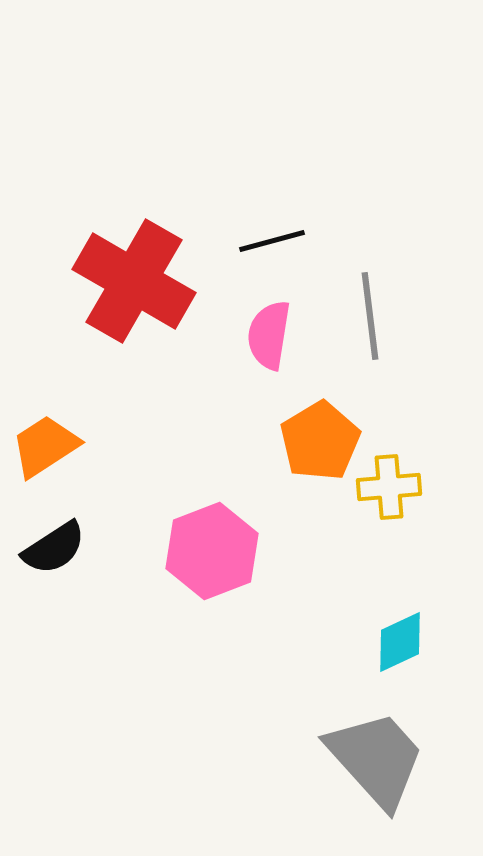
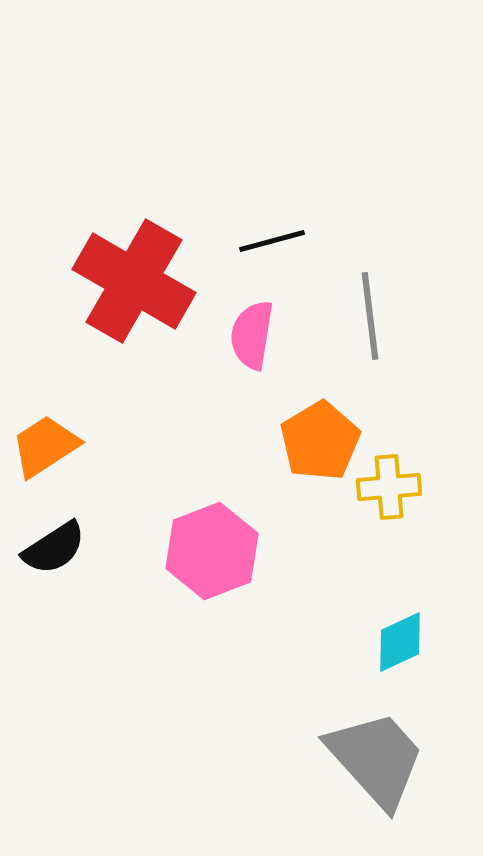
pink semicircle: moved 17 px left
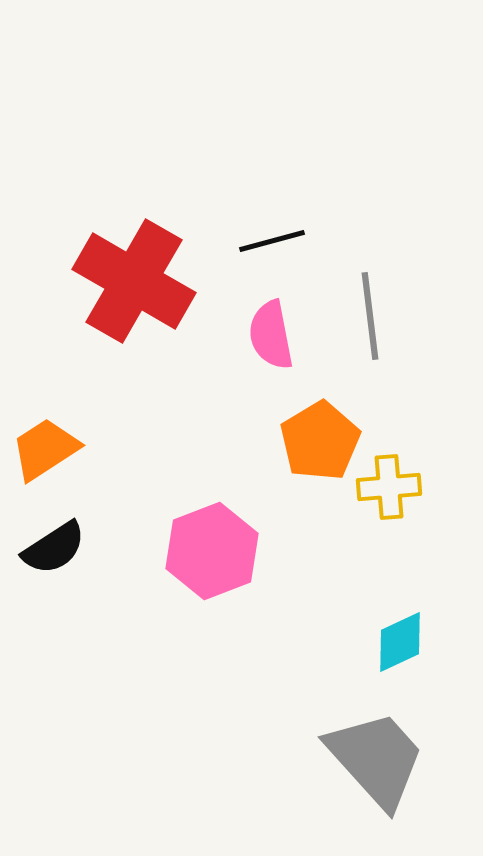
pink semicircle: moved 19 px right; rotated 20 degrees counterclockwise
orange trapezoid: moved 3 px down
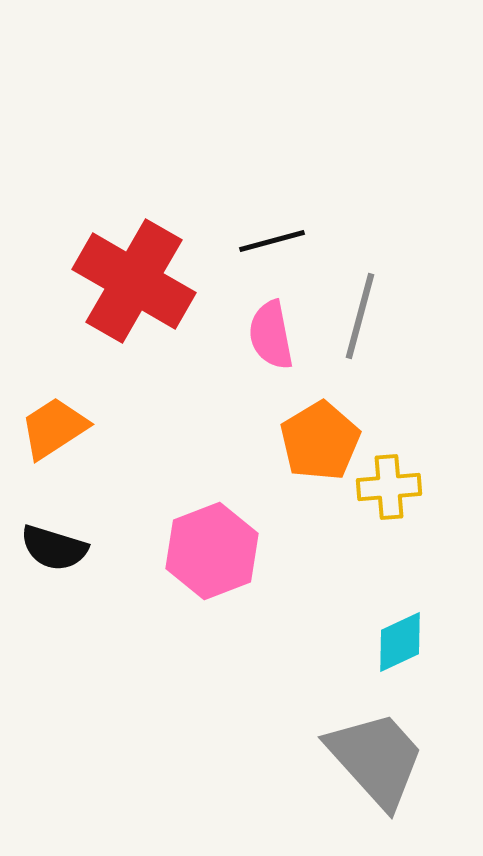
gray line: moved 10 px left; rotated 22 degrees clockwise
orange trapezoid: moved 9 px right, 21 px up
black semicircle: rotated 50 degrees clockwise
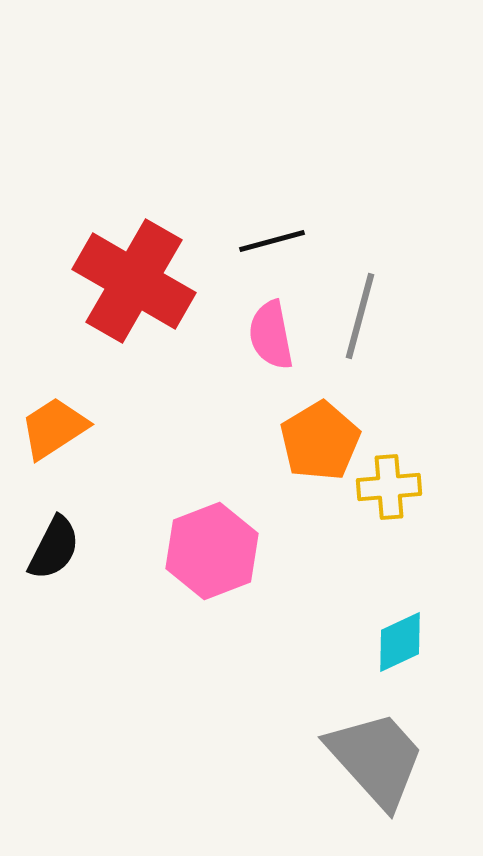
black semicircle: rotated 80 degrees counterclockwise
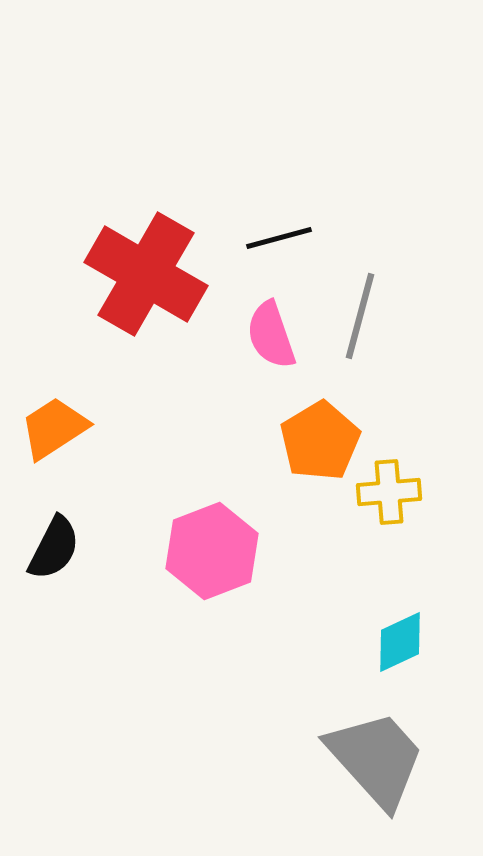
black line: moved 7 px right, 3 px up
red cross: moved 12 px right, 7 px up
pink semicircle: rotated 8 degrees counterclockwise
yellow cross: moved 5 px down
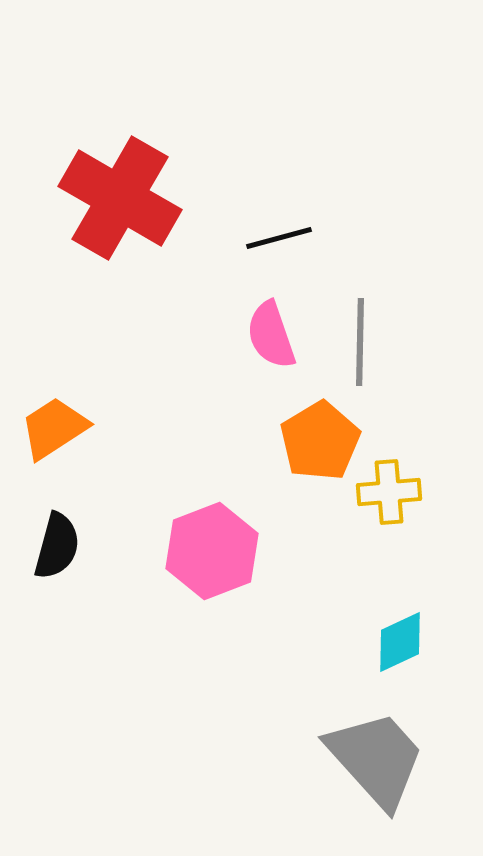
red cross: moved 26 px left, 76 px up
gray line: moved 26 px down; rotated 14 degrees counterclockwise
black semicircle: moved 3 px right, 2 px up; rotated 12 degrees counterclockwise
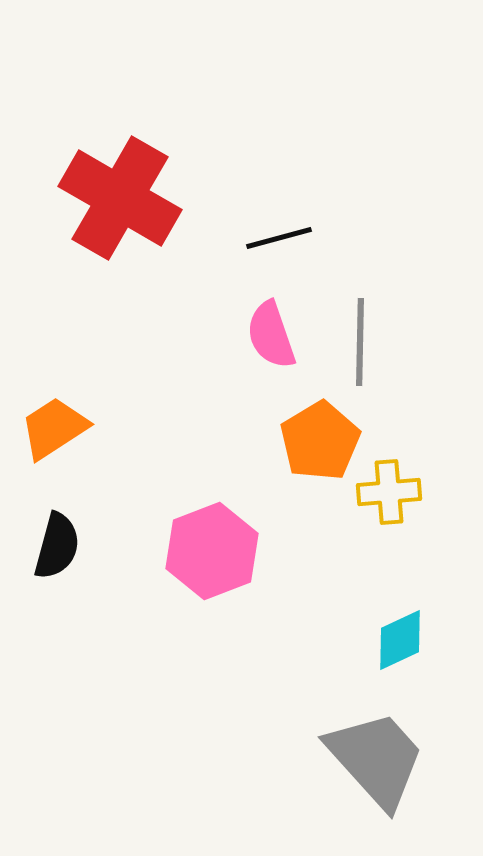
cyan diamond: moved 2 px up
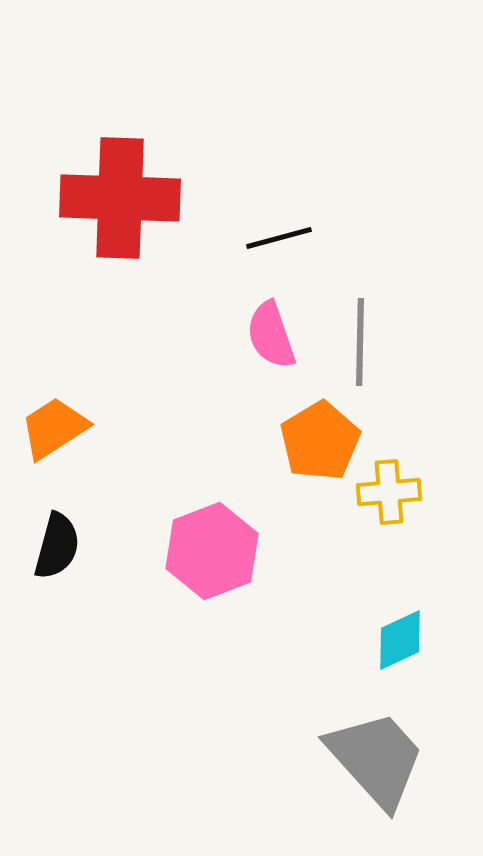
red cross: rotated 28 degrees counterclockwise
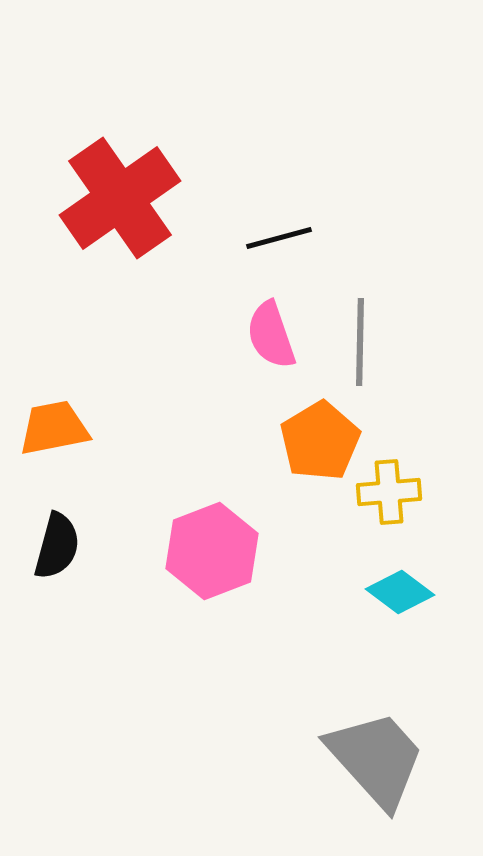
red cross: rotated 37 degrees counterclockwise
orange trapezoid: rotated 22 degrees clockwise
cyan diamond: moved 48 px up; rotated 62 degrees clockwise
